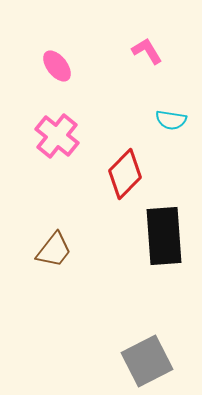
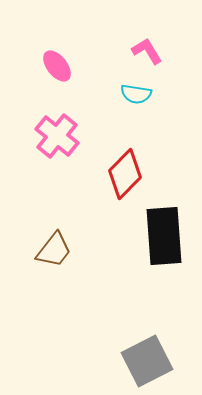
cyan semicircle: moved 35 px left, 26 px up
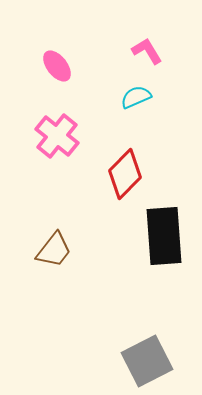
cyan semicircle: moved 3 px down; rotated 148 degrees clockwise
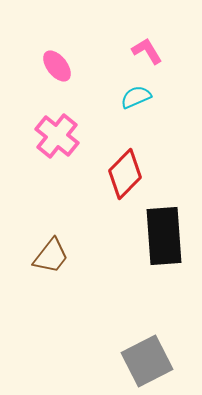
brown trapezoid: moved 3 px left, 6 px down
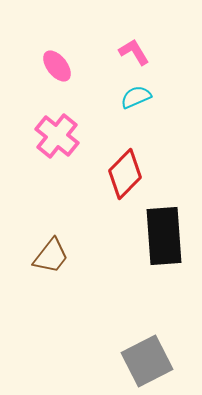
pink L-shape: moved 13 px left, 1 px down
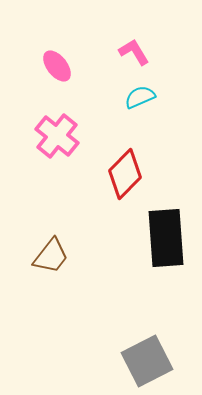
cyan semicircle: moved 4 px right
black rectangle: moved 2 px right, 2 px down
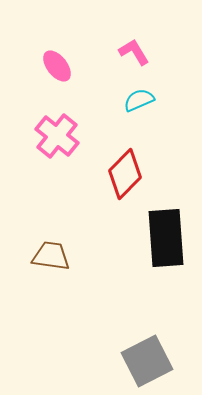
cyan semicircle: moved 1 px left, 3 px down
brown trapezoid: rotated 120 degrees counterclockwise
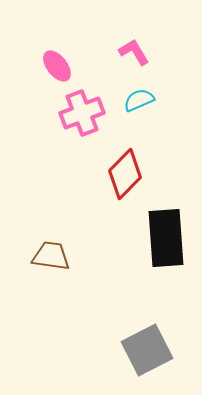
pink cross: moved 25 px right, 23 px up; rotated 30 degrees clockwise
gray square: moved 11 px up
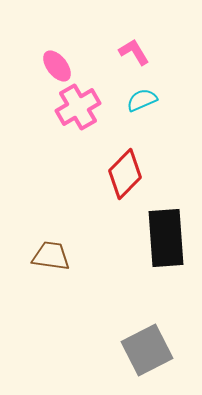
cyan semicircle: moved 3 px right
pink cross: moved 4 px left, 6 px up; rotated 9 degrees counterclockwise
